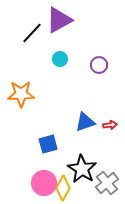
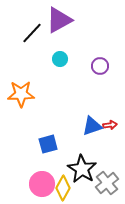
purple circle: moved 1 px right, 1 px down
blue triangle: moved 7 px right, 4 px down
pink circle: moved 2 px left, 1 px down
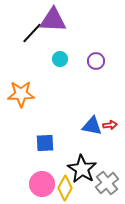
purple triangle: moved 6 px left; rotated 32 degrees clockwise
purple circle: moved 4 px left, 5 px up
blue triangle: rotated 30 degrees clockwise
blue square: moved 3 px left, 1 px up; rotated 12 degrees clockwise
yellow diamond: moved 2 px right
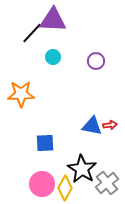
cyan circle: moved 7 px left, 2 px up
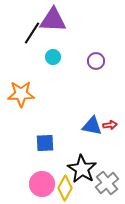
black line: rotated 10 degrees counterclockwise
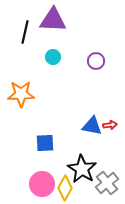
black line: moved 7 px left, 1 px up; rotated 20 degrees counterclockwise
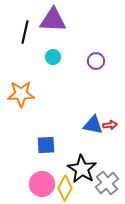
blue triangle: moved 1 px right, 1 px up
blue square: moved 1 px right, 2 px down
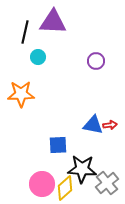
purple triangle: moved 2 px down
cyan circle: moved 15 px left
blue square: moved 12 px right
black star: rotated 28 degrees counterclockwise
yellow diamond: rotated 20 degrees clockwise
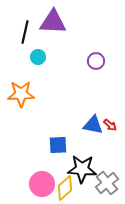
red arrow: rotated 48 degrees clockwise
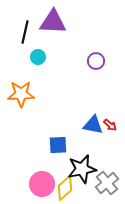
black star: rotated 16 degrees counterclockwise
